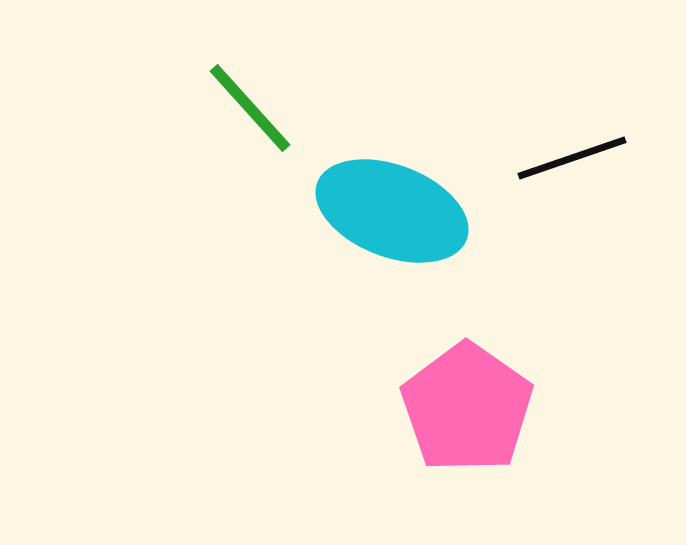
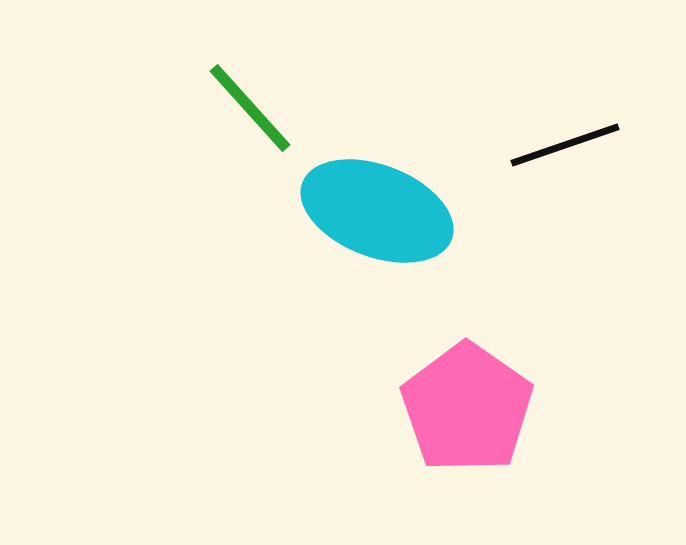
black line: moved 7 px left, 13 px up
cyan ellipse: moved 15 px left
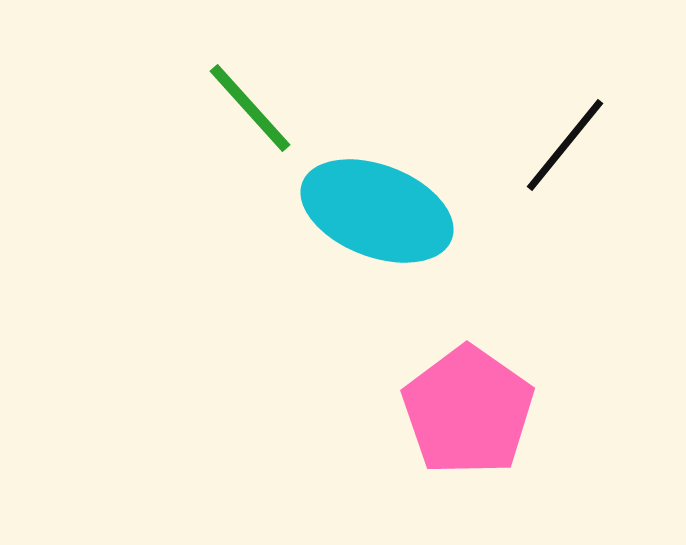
black line: rotated 32 degrees counterclockwise
pink pentagon: moved 1 px right, 3 px down
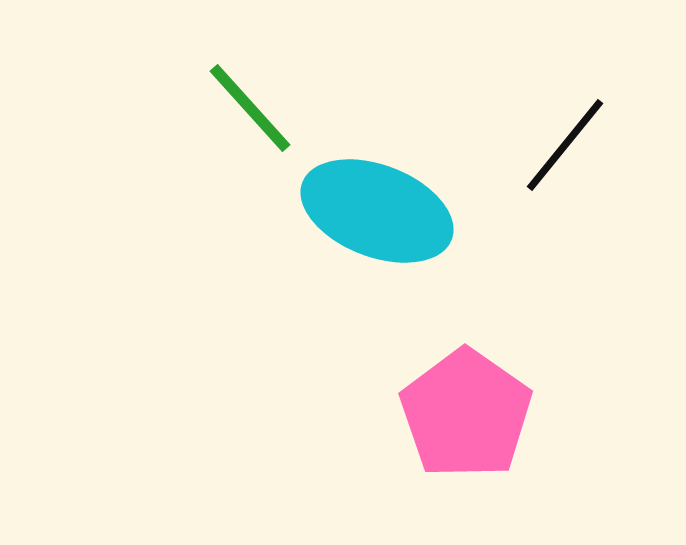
pink pentagon: moved 2 px left, 3 px down
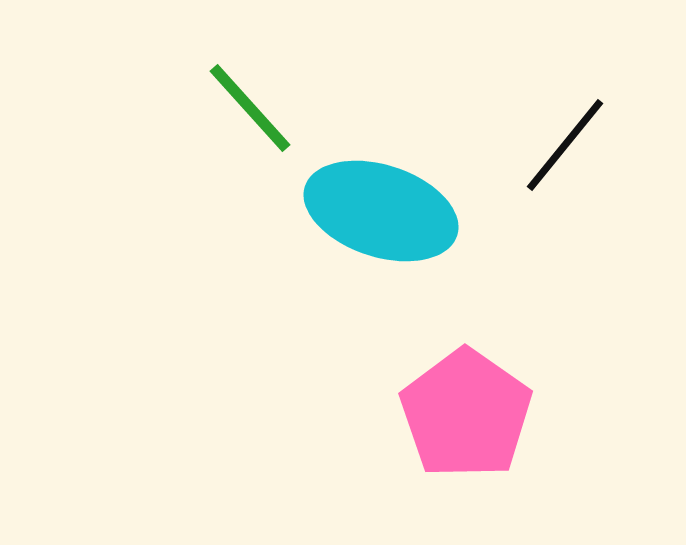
cyan ellipse: moved 4 px right; rotated 3 degrees counterclockwise
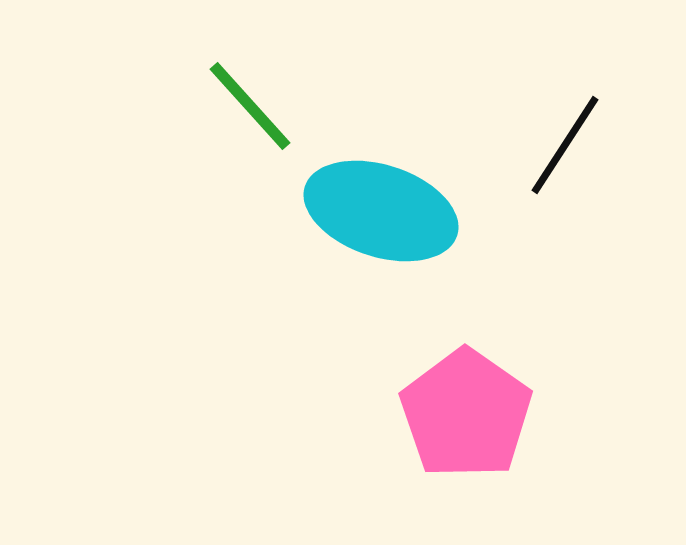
green line: moved 2 px up
black line: rotated 6 degrees counterclockwise
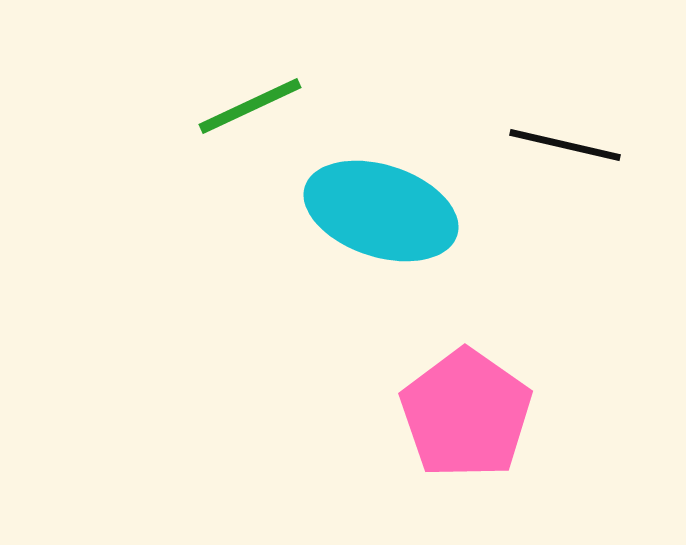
green line: rotated 73 degrees counterclockwise
black line: rotated 70 degrees clockwise
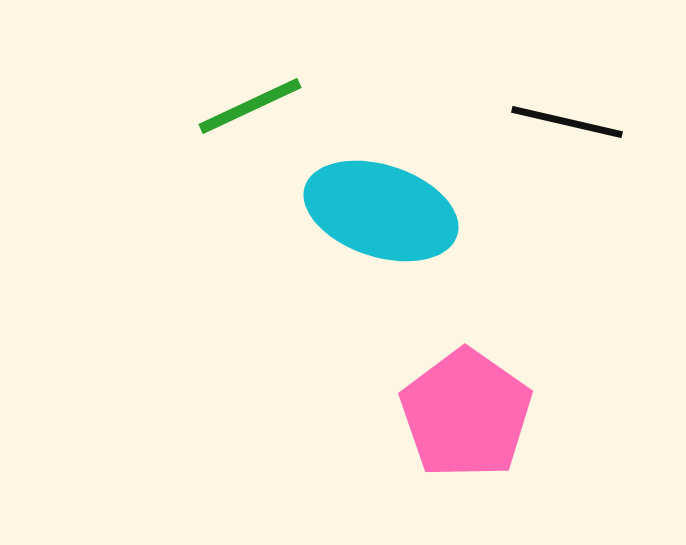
black line: moved 2 px right, 23 px up
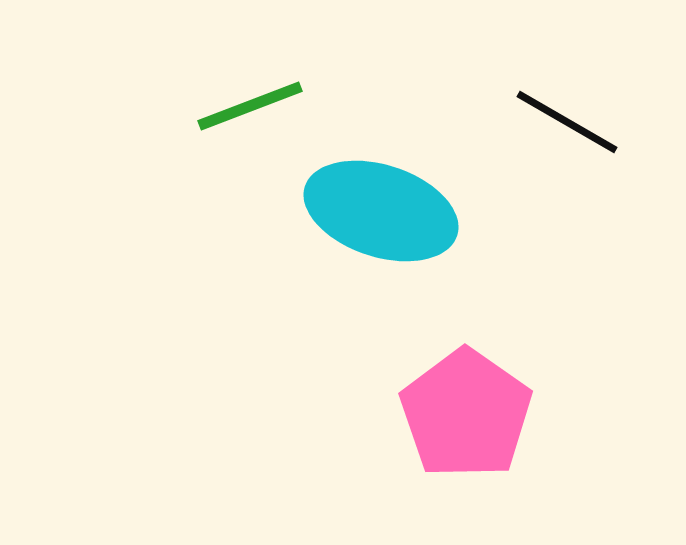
green line: rotated 4 degrees clockwise
black line: rotated 17 degrees clockwise
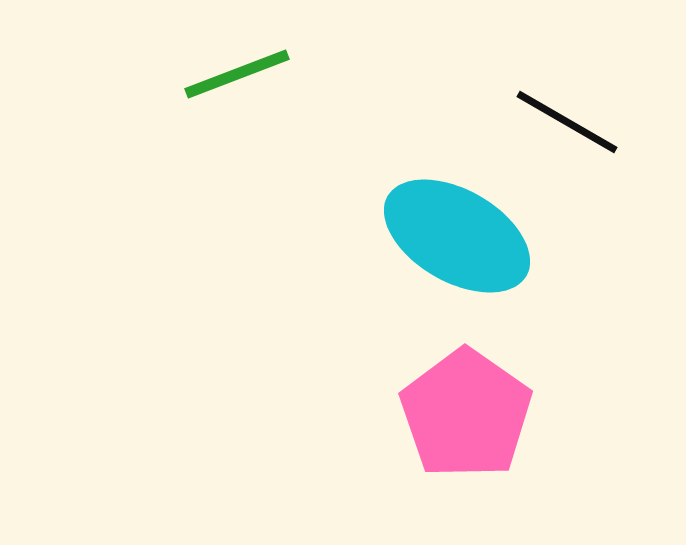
green line: moved 13 px left, 32 px up
cyan ellipse: moved 76 px right, 25 px down; rotated 12 degrees clockwise
